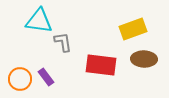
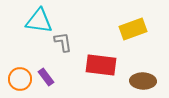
brown ellipse: moved 1 px left, 22 px down
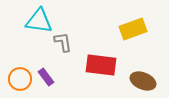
brown ellipse: rotated 20 degrees clockwise
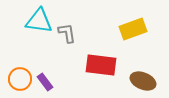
gray L-shape: moved 4 px right, 9 px up
purple rectangle: moved 1 px left, 5 px down
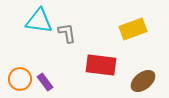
brown ellipse: rotated 60 degrees counterclockwise
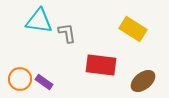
yellow rectangle: rotated 52 degrees clockwise
purple rectangle: moved 1 px left; rotated 18 degrees counterclockwise
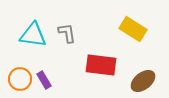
cyan triangle: moved 6 px left, 14 px down
purple rectangle: moved 2 px up; rotated 24 degrees clockwise
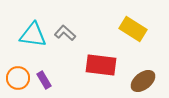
gray L-shape: moved 2 px left; rotated 40 degrees counterclockwise
orange circle: moved 2 px left, 1 px up
